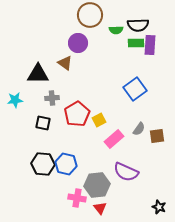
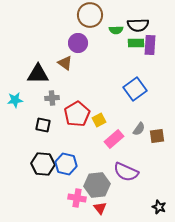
black square: moved 2 px down
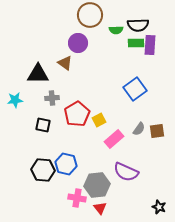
brown square: moved 5 px up
black hexagon: moved 6 px down
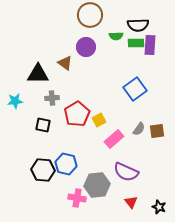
green semicircle: moved 6 px down
purple circle: moved 8 px right, 4 px down
cyan star: moved 1 px down
red triangle: moved 31 px right, 6 px up
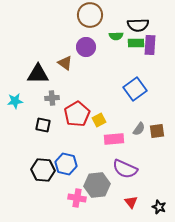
pink rectangle: rotated 36 degrees clockwise
purple semicircle: moved 1 px left, 3 px up
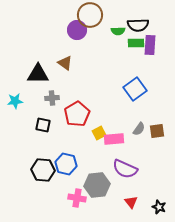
green semicircle: moved 2 px right, 5 px up
purple circle: moved 9 px left, 17 px up
yellow square: moved 13 px down
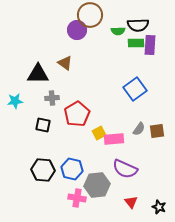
blue hexagon: moved 6 px right, 5 px down
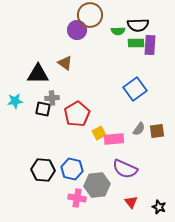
black square: moved 16 px up
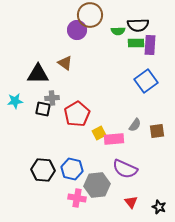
blue square: moved 11 px right, 8 px up
gray semicircle: moved 4 px left, 4 px up
